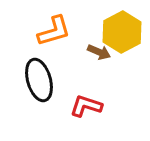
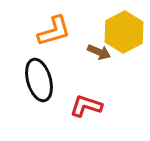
yellow hexagon: moved 2 px right
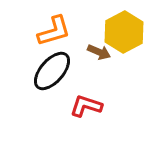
black ellipse: moved 13 px right, 9 px up; rotated 57 degrees clockwise
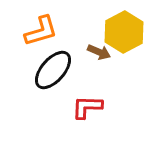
orange L-shape: moved 13 px left
black ellipse: moved 1 px right, 1 px up
red L-shape: moved 1 px right, 1 px down; rotated 16 degrees counterclockwise
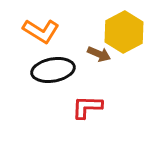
orange L-shape: rotated 48 degrees clockwise
brown arrow: moved 2 px down
black ellipse: rotated 39 degrees clockwise
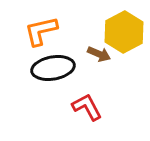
orange L-shape: rotated 135 degrees clockwise
black ellipse: moved 2 px up
red L-shape: rotated 60 degrees clockwise
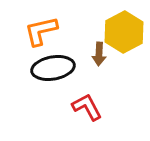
brown arrow: rotated 70 degrees clockwise
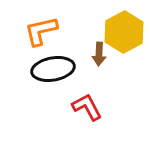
black ellipse: moved 1 px down
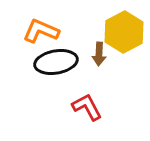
orange L-shape: rotated 36 degrees clockwise
black ellipse: moved 3 px right, 7 px up
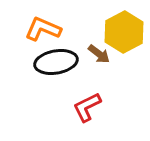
orange L-shape: moved 2 px right, 2 px up
brown arrow: rotated 55 degrees counterclockwise
red L-shape: rotated 88 degrees counterclockwise
